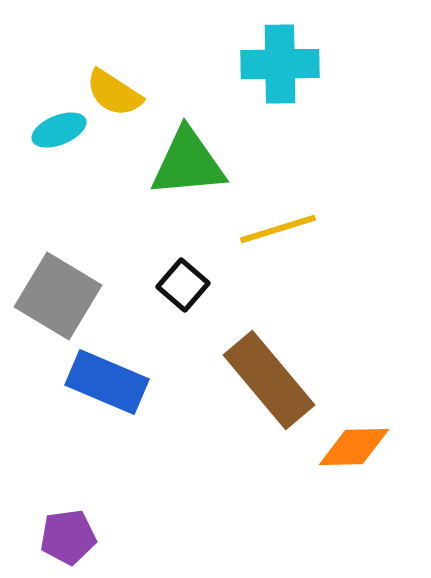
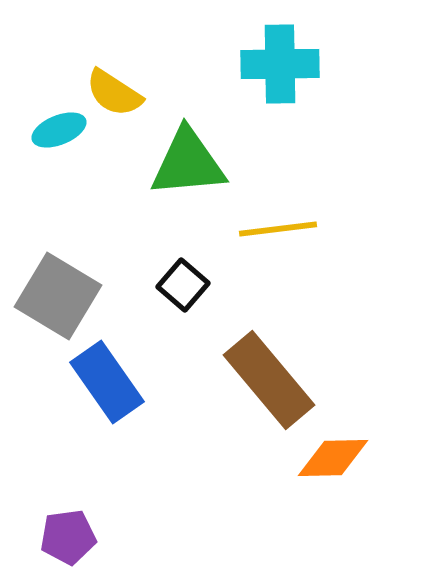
yellow line: rotated 10 degrees clockwise
blue rectangle: rotated 32 degrees clockwise
orange diamond: moved 21 px left, 11 px down
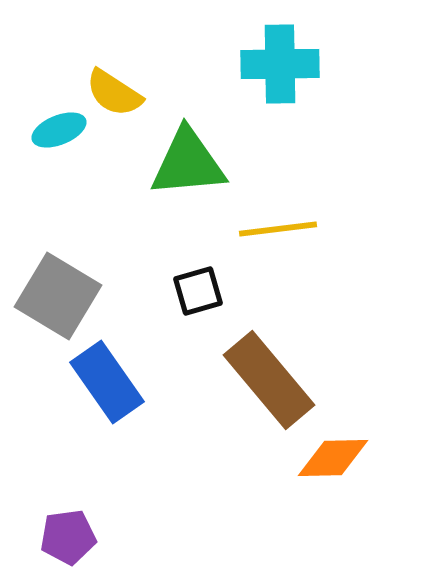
black square: moved 15 px right, 6 px down; rotated 33 degrees clockwise
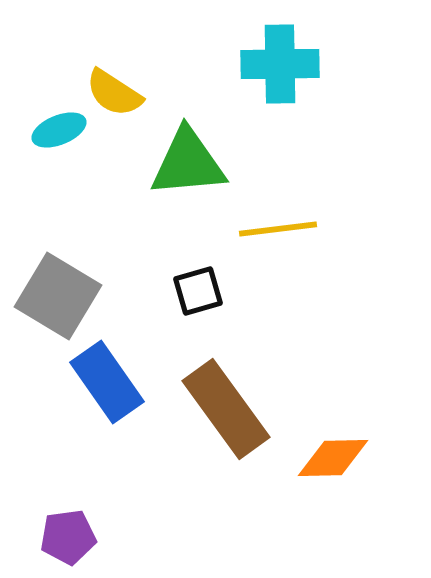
brown rectangle: moved 43 px left, 29 px down; rotated 4 degrees clockwise
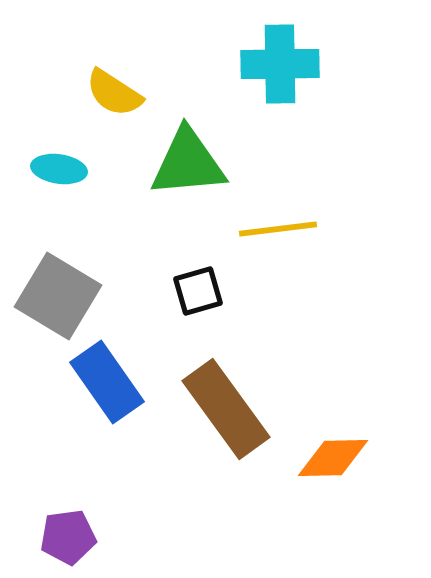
cyan ellipse: moved 39 px down; rotated 30 degrees clockwise
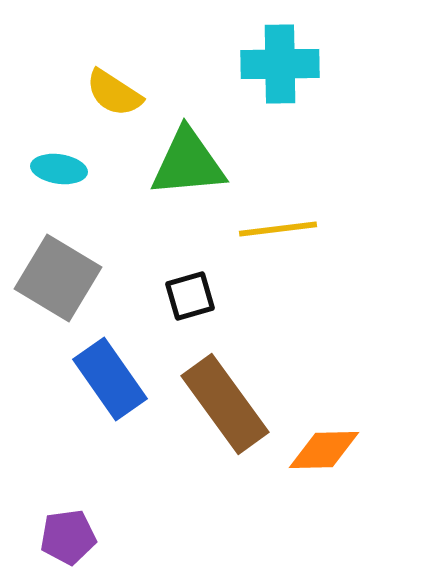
black square: moved 8 px left, 5 px down
gray square: moved 18 px up
blue rectangle: moved 3 px right, 3 px up
brown rectangle: moved 1 px left, 5 px up
orange diamond: moved 9 px left, 8 px up
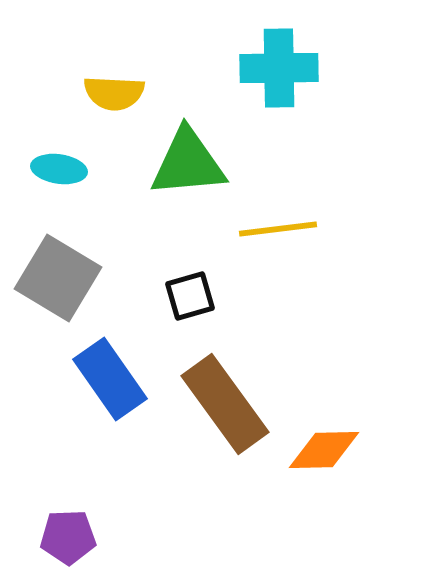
cyan cross: moved 1 px left, 4 px down
yellow semicircle: rotated 30 degrees counterclockwise
purple pentagon: rotated 6 degrees clockwise
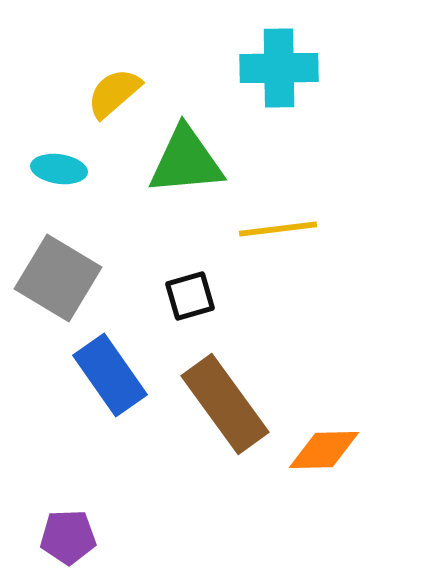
yellow semicircle: rotated 136 degrees clockwise
green triangle: moved 2 px left, 2 px up
blue rectangle: moved 4 px up
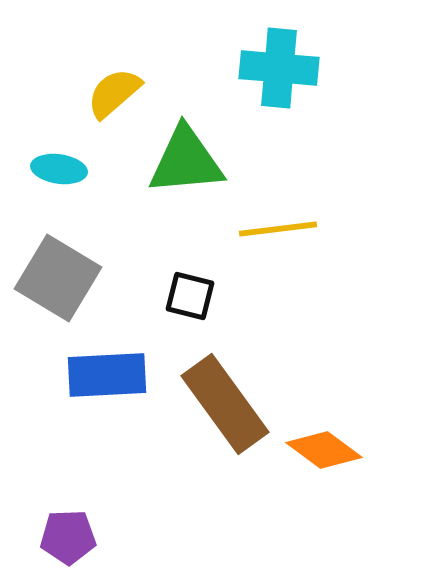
cyan cross: rotated 6 degrees clockwise
black square: rotated 30 degrees clockwise
blue rectangle: moved 3 px left; rotated 58 degrees counterclockwise
orange diamond: rotated 38 degrees clockwise
